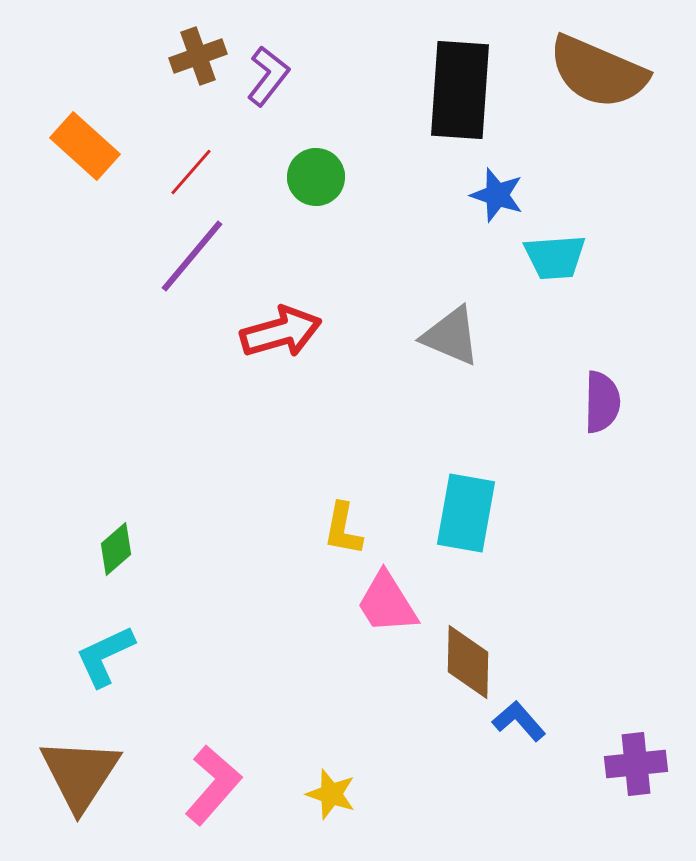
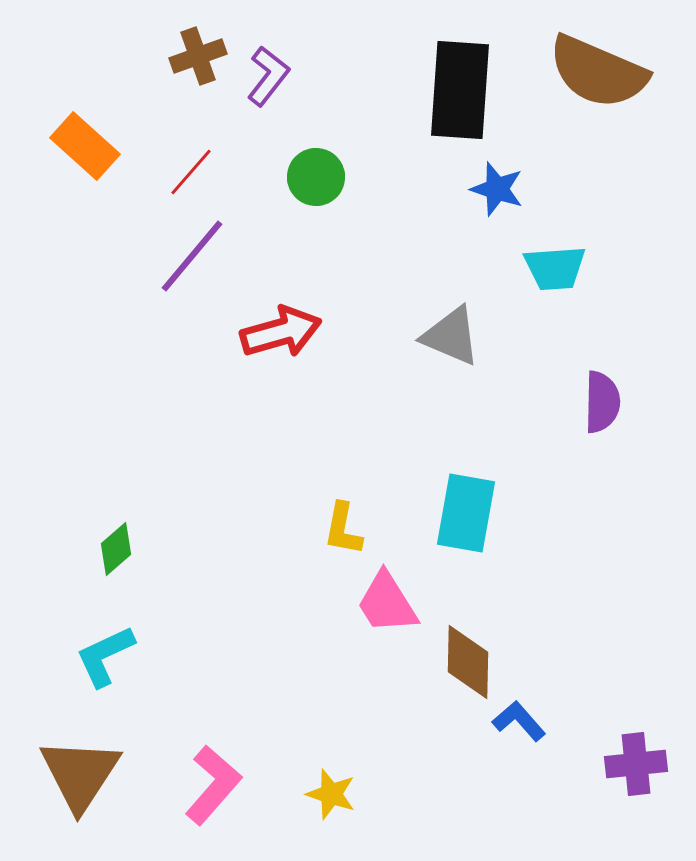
blue star: moved 6 px up
cyan trapezoid: moved 11 px down
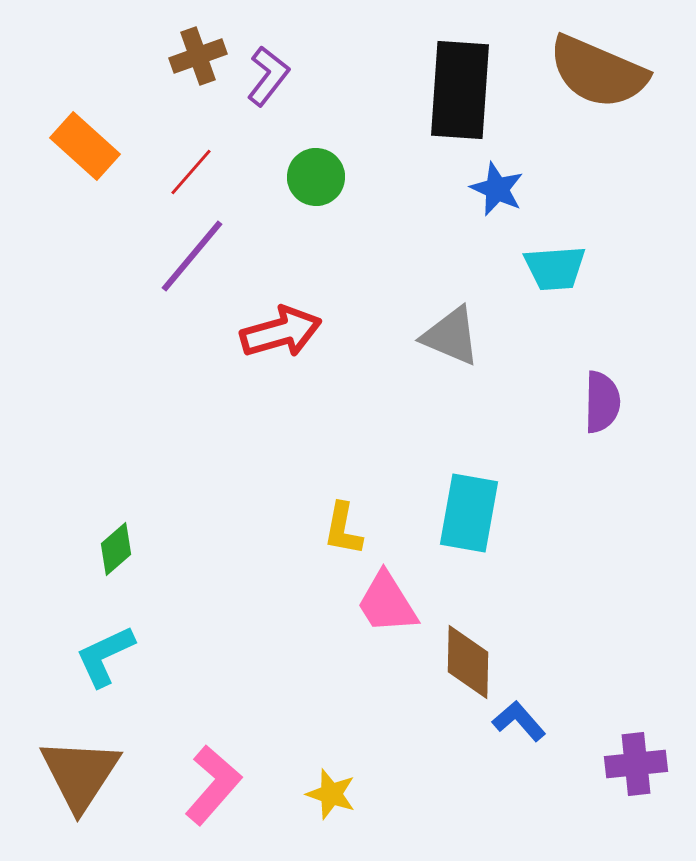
blue star: rotated 6 degrees clockwise
cyan rectangle: moved 3 px right
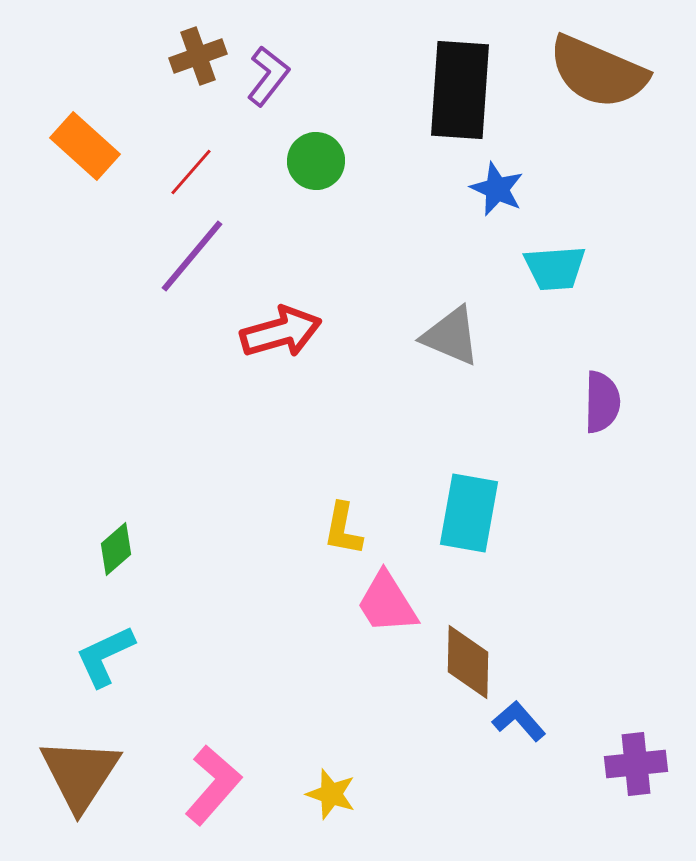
green circle: moved 16 px up
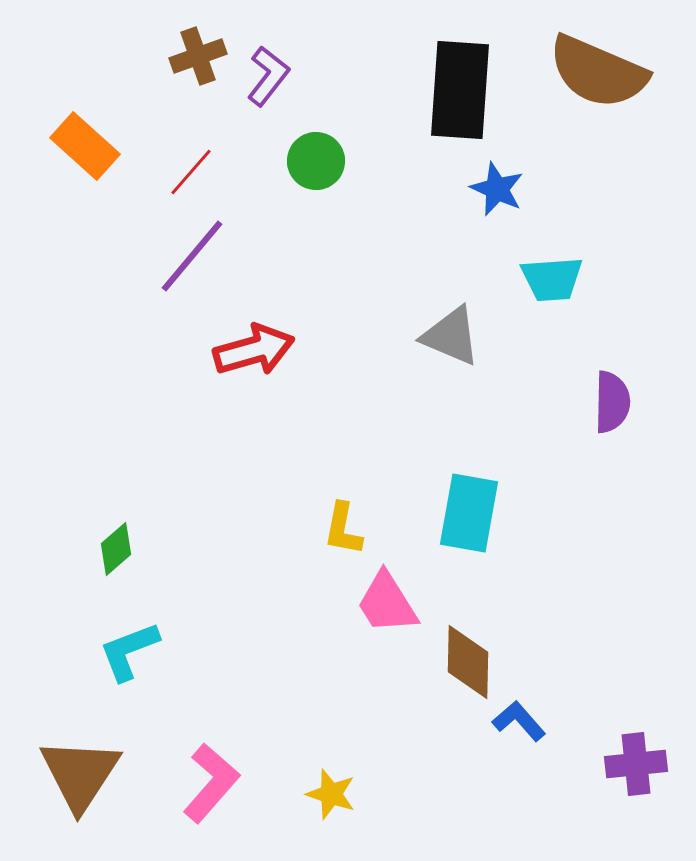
cyan trapezoid: moved 3 px left, 11 px down
red arrow: moved 27 px left, 18 px down
purple semicircle: moved 10 px right
cyan L-shape: moved 24 px right, 5 px up; rotated 4 degrees clockwise
pink L-shape: moved 2 px left, 2 px up
